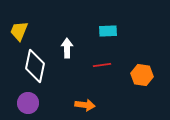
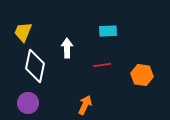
yellow trapezoid: moved 4 px right, 1 px down
orange arrow: rotated 72 degrees counterclockwise
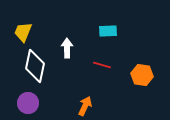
red line: rotated 24 degrees clockwise
orange arrow: moved 1 px down
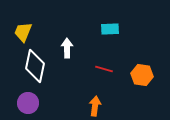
cyan rectangle: moved 2 px right, 2 px up
red line: moved 2 px right, 4 px down
orange arrow: moved 10 px right; rotated 18 degrees counterclockwise
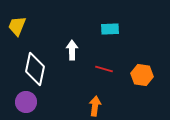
yellow trapezoid: moved 6 px left, 6 px up
white arrow: moved 5 px right, 2 px down
white diamond: moved 3 px down
purple circle: moved 2 px left, 1 px up
